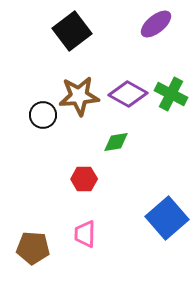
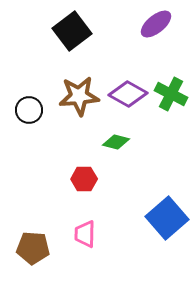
black circle: moved 14 px left, 5 px up
green diamond: rotated 24 degrees clockwise
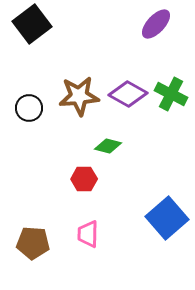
purple ellipse: rotated 8 degrees counterclockwise
black square: moved 40 px left, 7 px up
black circle: moved 2 px up
green diamond: moved 8 px left, 4 px down
pink trapezoid: moved 3 px right
brown pentagon: moved 5 px up
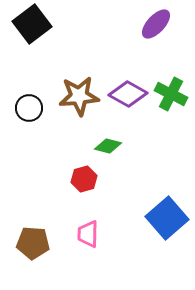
red hexagon: rotated 15 degrees counterclockwise
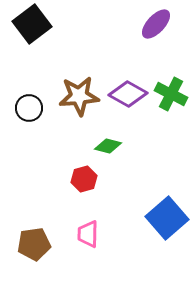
brown pentagon: moved 1 px right, 1 px down; rotated 12 degrees counterclockwise
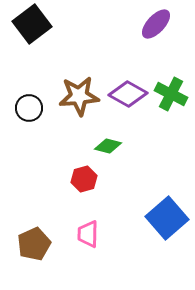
brown pentagon: rotated 16 degrees counterclockwise
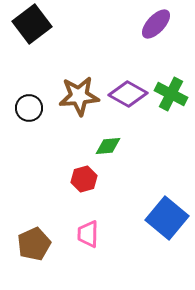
green diamond: rotated 20 degrees counterclockwise
blue square: rotated 9 degrees counterclockwise
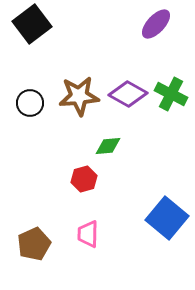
black circle: moved 1 px right, 5 px up
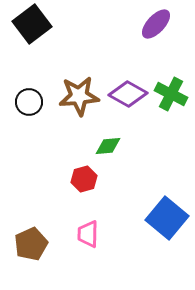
black circle: moved 1 px left, 1 px up
brown pentagon: moved 3 px left
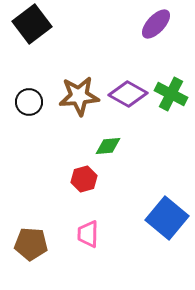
brown pentagon: rotated 28 degrees clockwise
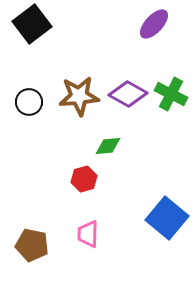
purple ellipse: moved 2 px left
brown pentagon: moved 1 px right, 1 px down; rotated 8 degrees clockwise
